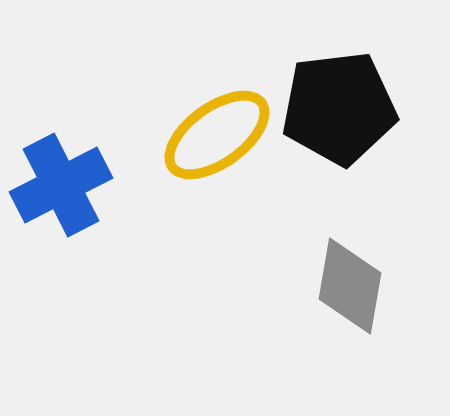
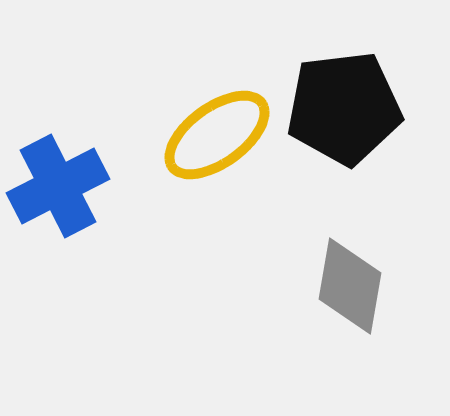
black pentagon: moved 5 px right
blue cross: moved 3 px left, 1 px down
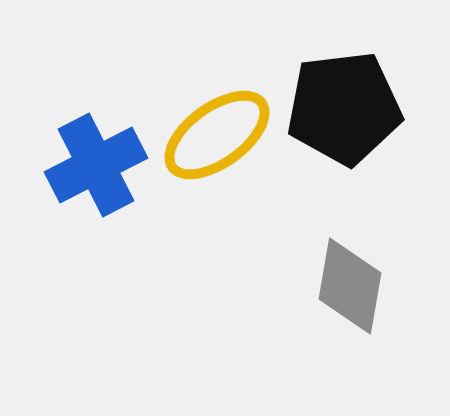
blue cross: moved 38 px right, 21 px up
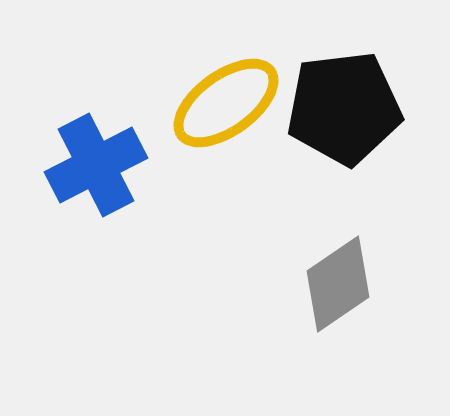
yellow ellipse: moved 9 px right, 32 px up
gray diamond: moved 12 px left, 2 px up; rotated 46 degrees clockwise
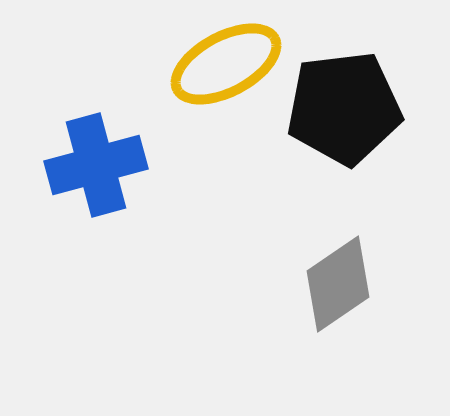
yellow ellipse: moved 39 px up; rotated 8 degrees clockwise
blue cross: rotated 12 degrees clockwise
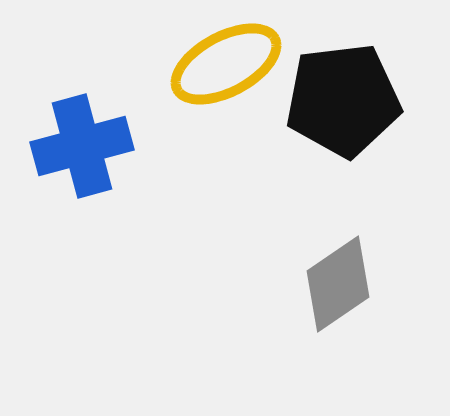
black pentagon: moved 1 px left, 8 px up
blue cross: moved 14 px left, 19 px up
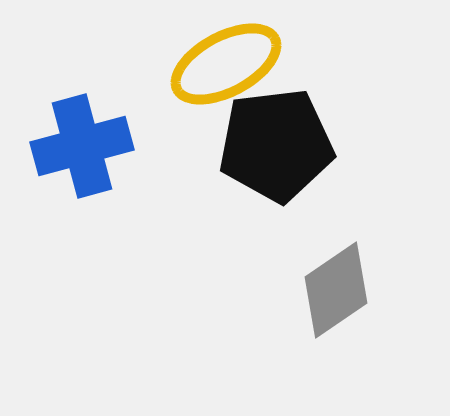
black pentagon: moved 67 px left, 45 px down
gray diamond: moved 2 px left, 6 px down
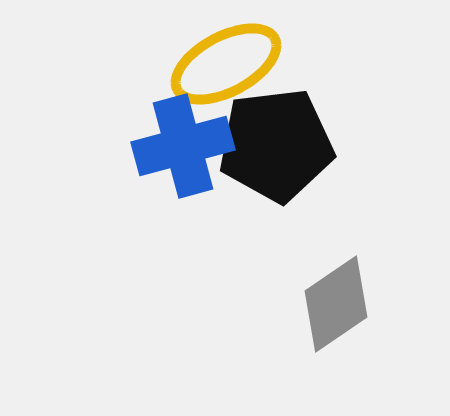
blue cross: moved 101 px right
gray diamond: moved 14 px down
